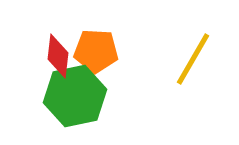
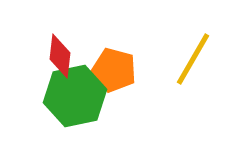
orange pentagon: moved 18 px right, 19 px down; rotated 12 degrees clockwise
red diamond: moved 2 px right
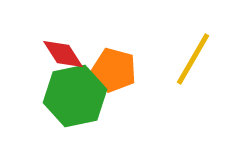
red diamond: moved 3 px right, 2 px up; rotated 39 degrees counterclockwise
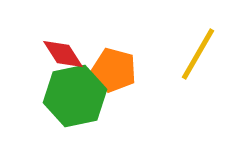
yellow line: moved 5 px right, 5 px up
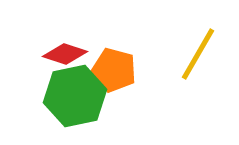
red diamond: moved 2 px right; rotated 39 degrees counterclockwise
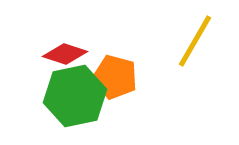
yellow line: moved 3 px left, 13 px up
orange pentagon: moved 1 px right, 7 px down
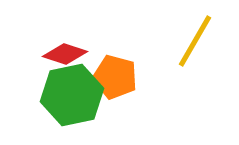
green hexagon: moved 3 px left, 1 px up
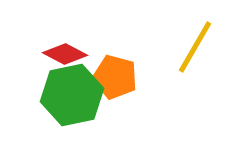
yellow line: moved 6 px down
red diamond: rotated 9 degrees clockwise
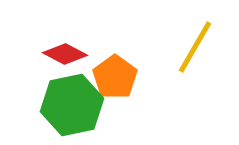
orange pentagon: rotated 21 degrees clockwise
green hexagon: moved 10 px down
